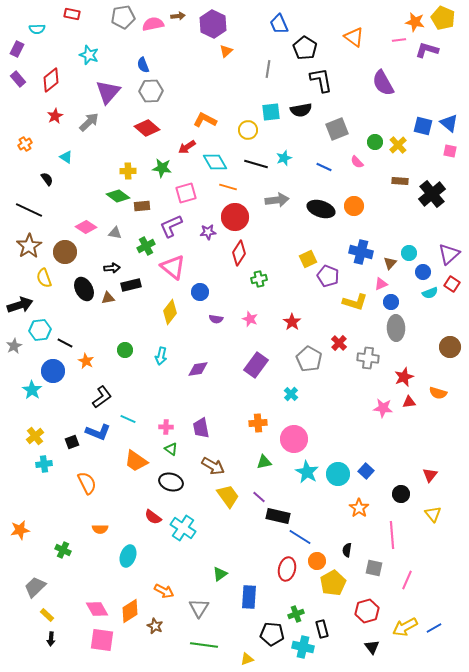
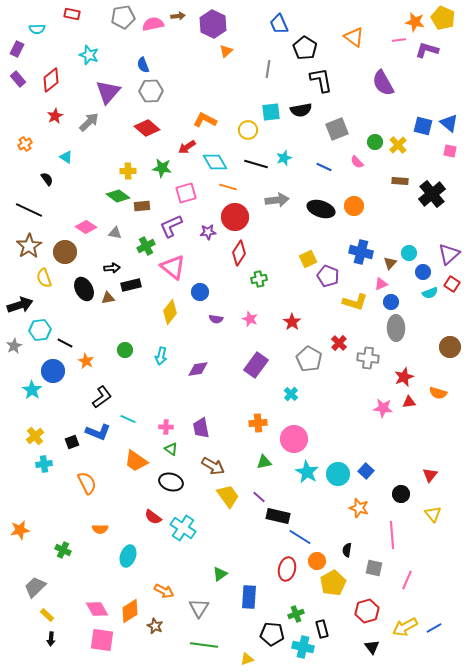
orange star at (359, 508): rotated 18 degrees counterclockwise
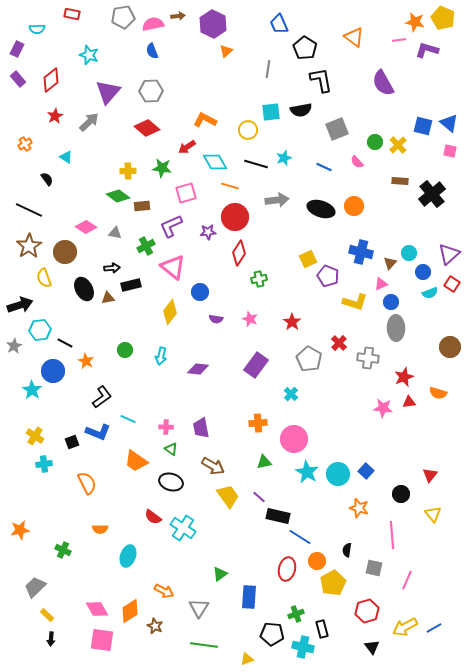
blue semicircle at (143, 65): moved 9 px right, 14 px up
orange line at (228, 187): moved 2 px right, 1 px up
purple diamond at (198, 369): rotated 15 degrees clockwise
yellow cross at (35, 436): rotated 18 degrees counterclockwise
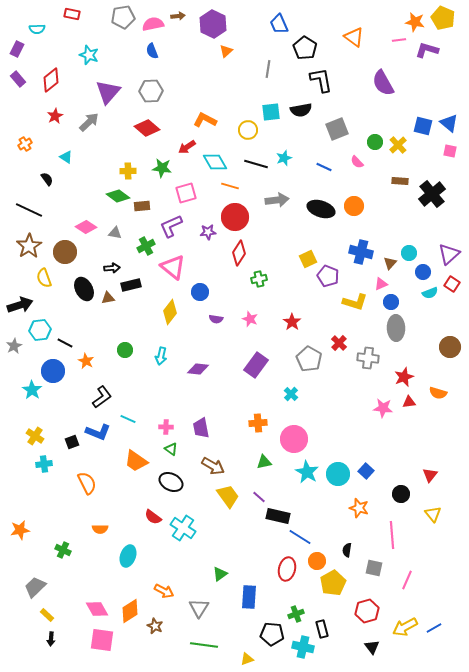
black ellipse at (171, 482): rotated 10 degrees clockwise
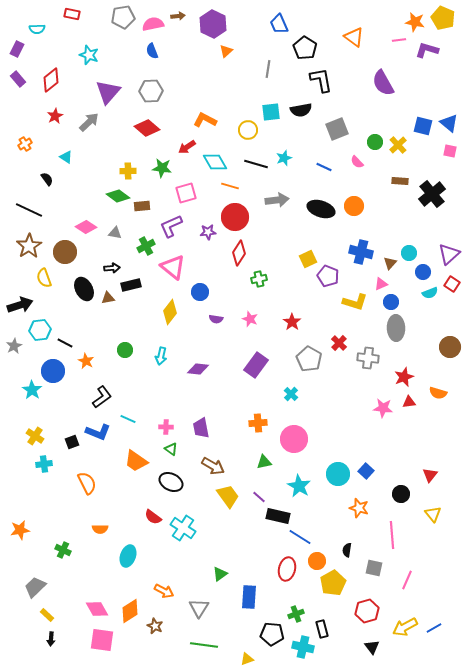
cyan star at (307, 472): moved 8 px left, 14 px down
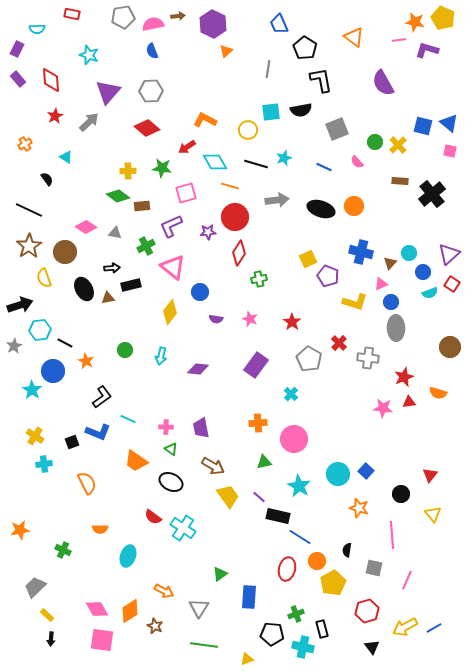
red diamond at (51, 80): rotated 55 degrees counterclockwise
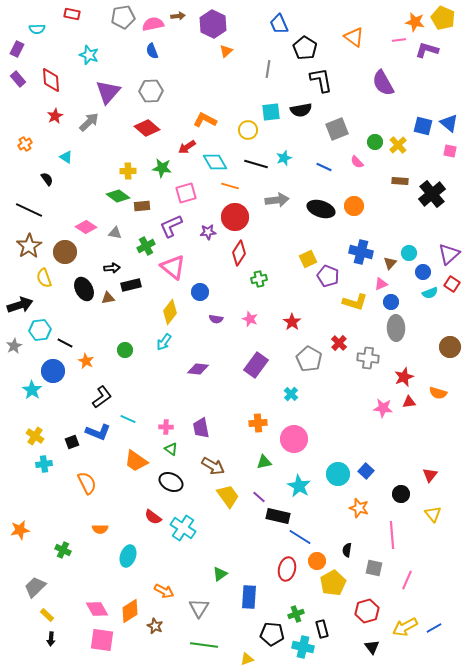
cyan arrow at (161, 356): moved 3 px right, 14 px up; rotated 24 degrees clockwise
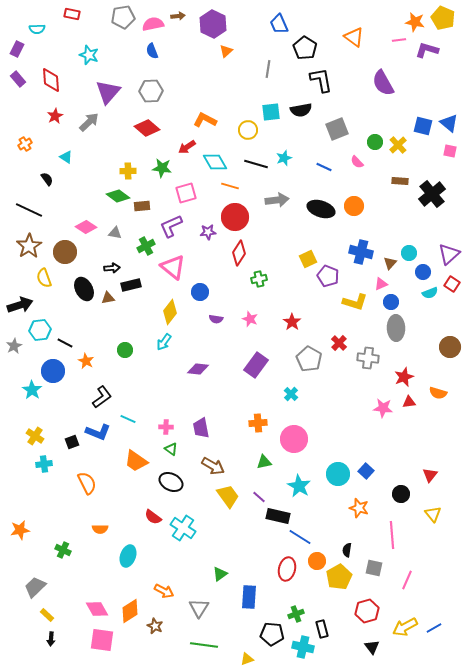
yellow pentagon at (333, 583): moved 6 px right, 6 px up
